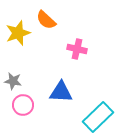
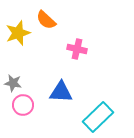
gray star: moved 2 px down
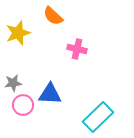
orange semicircle: moved 7 px right, 4 px up
gray star: rotated 18 degrees counterclockwise
blue triangle: moved 11 px left, 2 px down
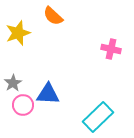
pink cross: moved 34 px right
gray star: rotated 24 degrees counterclockwise
blue triangle: moved 2 px left
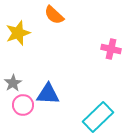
orange semicircle: moved 1 px right, 1 px up
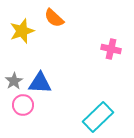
orange semicircle: moved 3 px down
yellow star: moved 4 px right, 2 px up
gray star: moved 1 px right, 2 px up
blue triangle: moved 8 px left, 11 px up
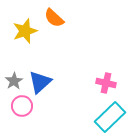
yellow star: moved 3 px right
pink cross: moved 5 px left, 34 px down
blue triangle: moved 1 px up; rotated 45 degrees counterclockwise
pink circle: moved 1 px left, 1 px down
cyan rectangle: moved 12 px right
